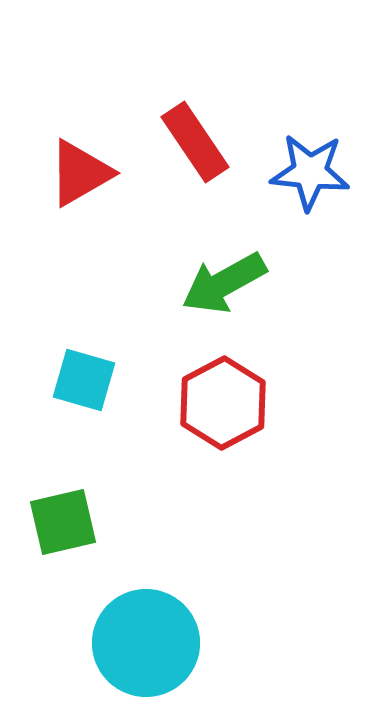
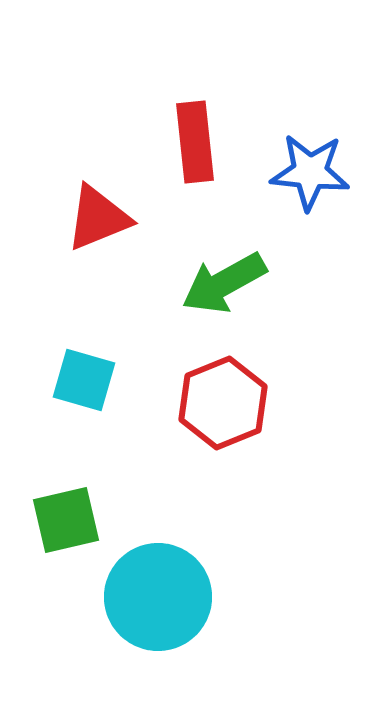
red rectangle: rotated 28 degrees clockwise
red triangle: moved 18 px right, 45 px down; rotated 8 degrees clockwise
red hexagon: rotated 6 degrees clockwise
green square: moved 3 px right, 2 px up
cyan circle: moved 12 px right, 46 px up
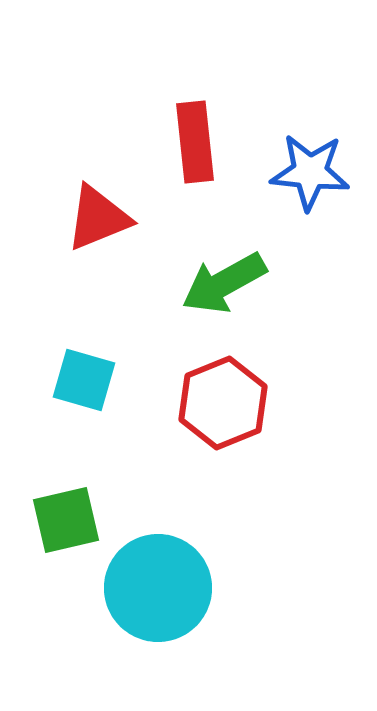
cyan circle: moved 9 px up
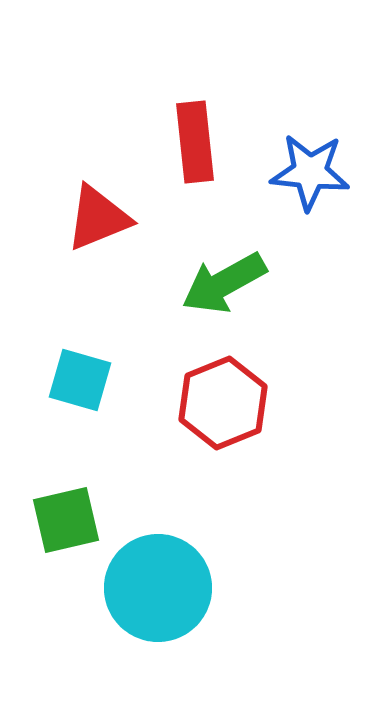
cyan square: moved 4 px left
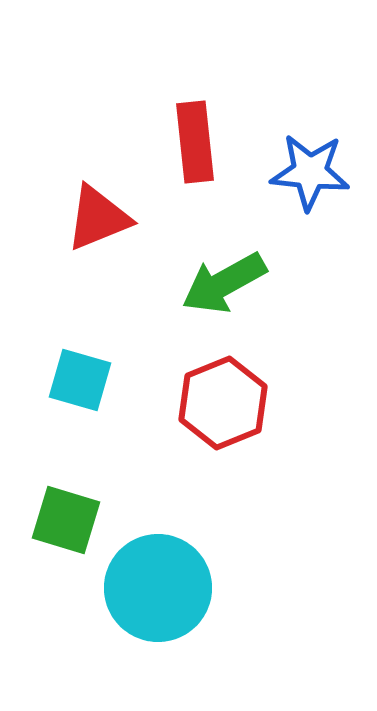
green square: rotated 30 degrees clockwise
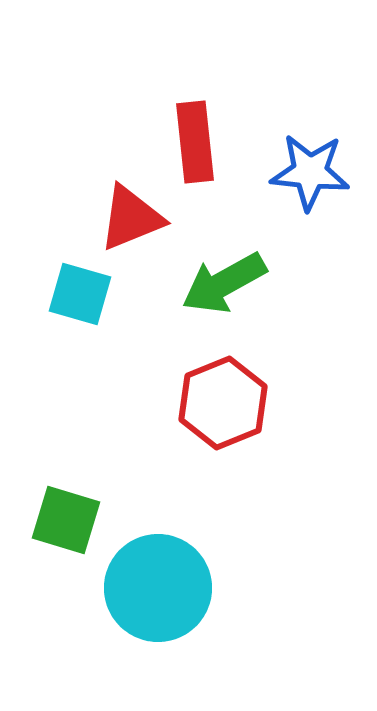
red triangle: moved 33 px right
cyan square: moved 86 px up
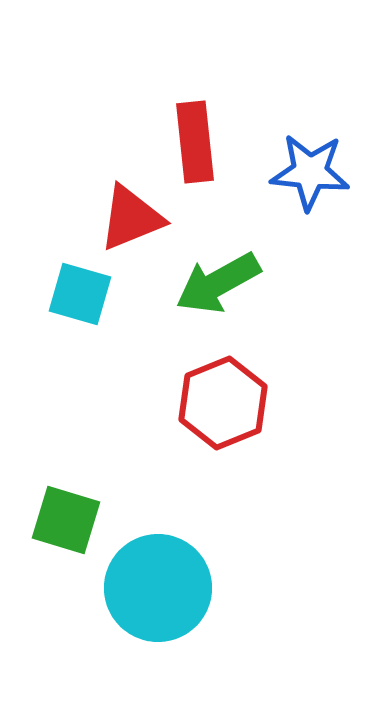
green arrow: moved 6 px left
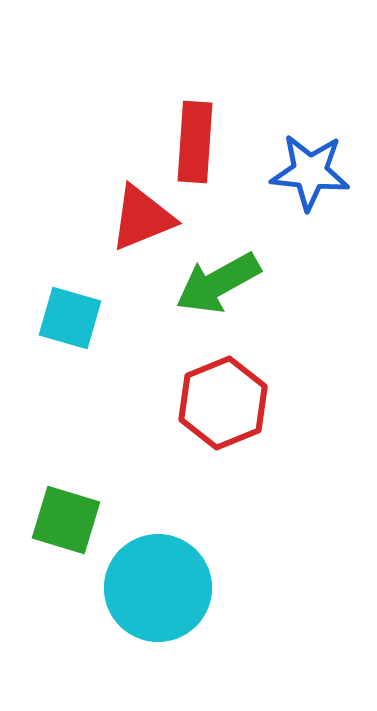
red rectangle: rotated 10 degrees clockwise
red triangle: moved 11 px right
cyan square: moved 10 px left, 24 px down
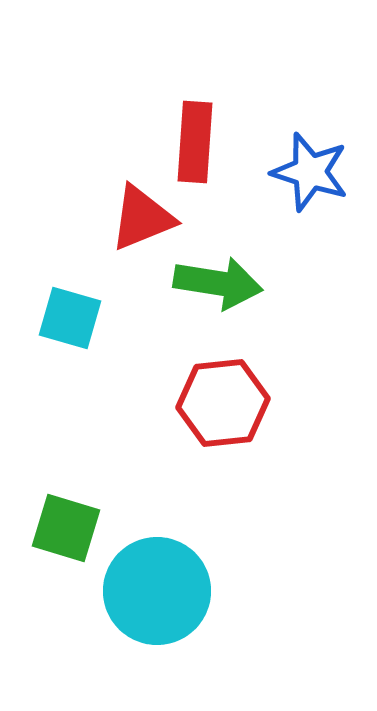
blue star: rotated 12 degrees clockwise
green arrow: rotated 142 degrees counterclockwise
red hexagon: rotated 16 degrees clockwise
green square: moved 8 px down
cyan circle: moved 1 px left, 3 px down
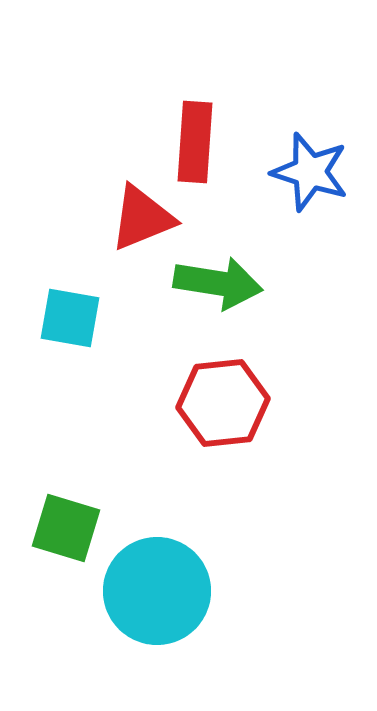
cyan square: rotated 6 degrees counterclockwise
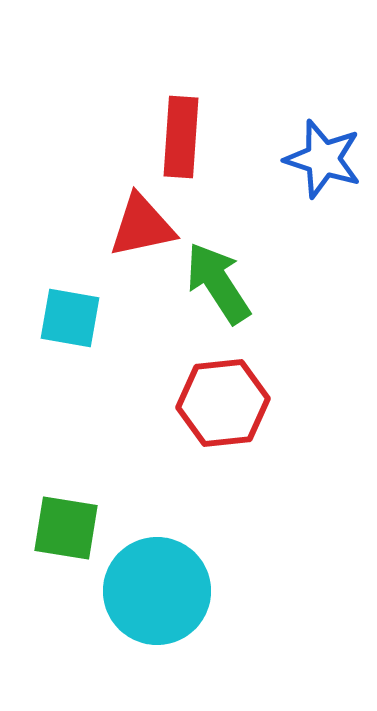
red rectangle: moved 14 px left, 5 px up
blue star: moved 13 px right, 13 px up
red triangle: moved 8 px down; rotated 10 degrees clockwise
green arrow: rotated 132 degrees counterclockwise
green square: rotated 8 degrees counterclockwise
